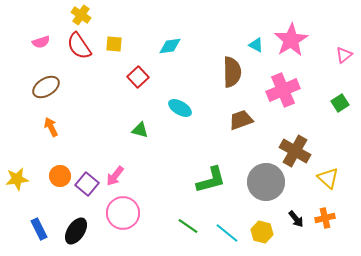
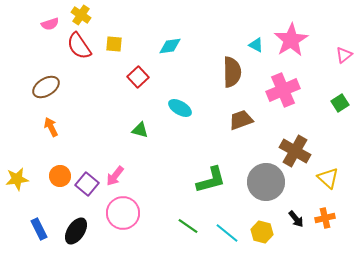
pink semicircle: moved 9 px right, 18 px up
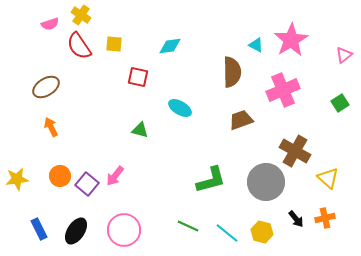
red square: rotated 35 degrees counterclockwise
pink circle: moved 1 px right, 17 px down
green line: rotated 10 degrees counterclockwise
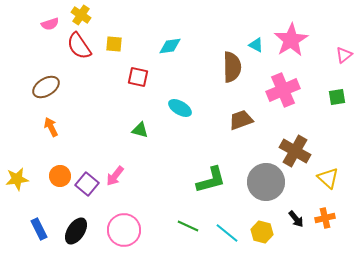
brown semicircle: moved 5 px up
green square: moved 3 px left, 6 px up; rotated 24 degrees clockwise
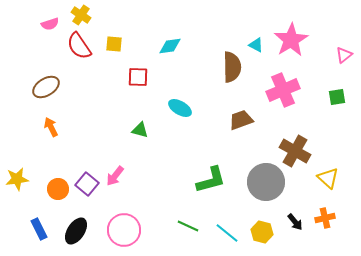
red square: rotated 10 degrees counterclockwise
orange circle: moved 2 px left, 13 px down
black arrow: moved 1 px left, 3 px down
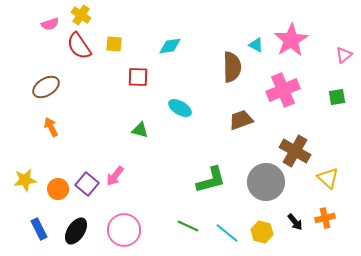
yellow star: moved 8 px right, 1 px down
